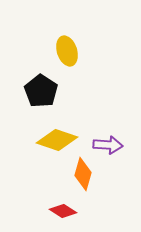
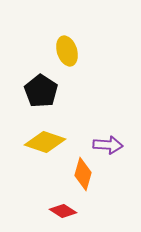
yellow diamond: moved 12 px left, 2 px down
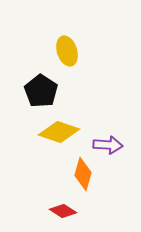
yellow diamond: moved 14 px right, 10 px up
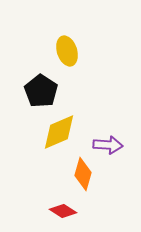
yellow diamond: rotated 42 degrees counterclockwise
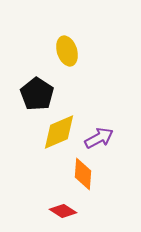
black pentagon: moved 4 px left, 3 px down
purple arrow: moved 9 px left, 7 px up; rotated 32 degrees counterclockwise
orange diamond: rotated 12 degrees counterclockwise
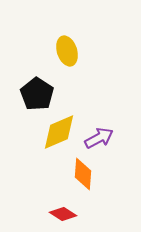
red diamond: moved 3 px down
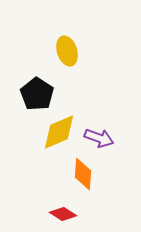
purple arrow: rotated 48 degrees clockwise
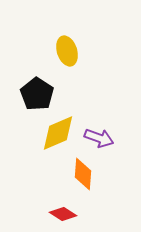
yellow diamond: moved 1 px left, 1 px down
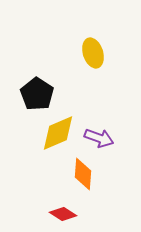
yellow ellipse: moved 26 px right, 2 px down
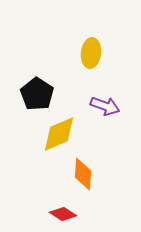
yellow ellipse: moved 2 px left; rotated 24 degrees clockwise
yellow diamond: moved 1 px right, 1 px down
purple arrow: moved 6 px right, 32 px up
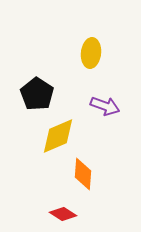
yellow diamond: moved 1 px left, 2 px down
